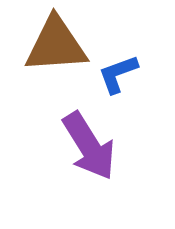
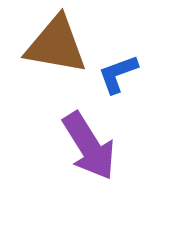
brown triangle: rotated 14 degrees clockwise
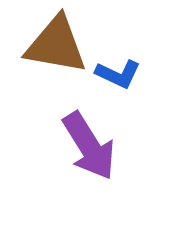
blue L-shape: rotated 135 degrees counterclockwise
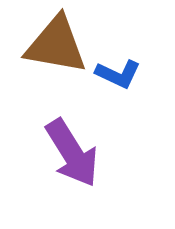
purple arrow: moved 17 px left, 7 px down
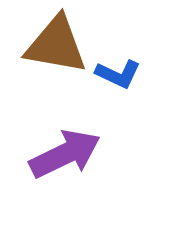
purple arrow: moved 7 px left, 1 px down; rotated 84 degrees counterclockwise
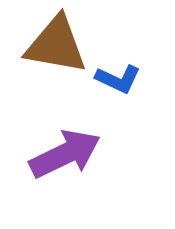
blue L-shape: moved 5 px down
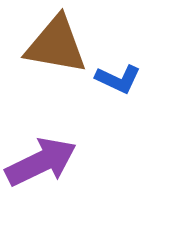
purple arrow: moved 24 px left, 8 px down
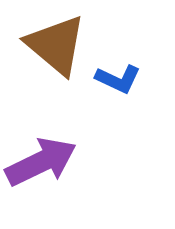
brown triangle: rotated 30 degrees clockwise
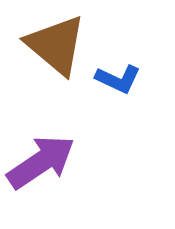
purple arrow: rotated 8 degrees counterclockwise
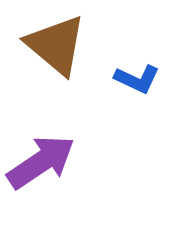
blue L-shape: moved 19 px right
